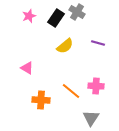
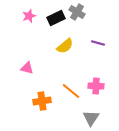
black rectangle: rotated 30 degrees clockwise
pink triangle: rotated 16 degrees counterclockwise
orange cross: moved 1 px right, 1 px down; rotated 12 degrees counterclockwise
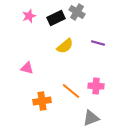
gray triangle: rotated 36 degrees clockwise
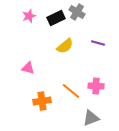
pink triangle: moved 1 px right
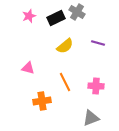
orange line: moved 6 px left, 9 px up; rotated 24 degrees clockwise
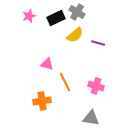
yellow semicircle: moved 10 px right, 11 px up
pink triangle: moved 19 px right, 4 px up
pink cross: rotated 14 degrees clockwise
gray triangle: rotated 30 degrees clockwise
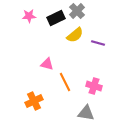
gray cross: moved 1 px up; rotated 14 degrees clockwise
pink star: rotated 16 degrees clockwise
pink cross: moved 2 px left
orange cross: moved 8 px left; rotated 18 degrees counterclockwise
gray triangle: moved 5 px left, 5 px up
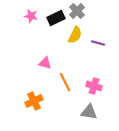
pink star: moved 2 px right; rotated 16 degrees clockwise
yellow semicircle: rotated 24 degrees counterclockwise
pink triangle: moved 2 px left, 1 px up
gray triangle: moved 3 px right, 1 px up
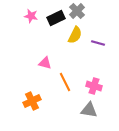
orange cross: moved 2 px left
gray triangle: moved 2 px up
